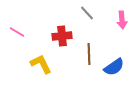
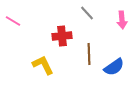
pink line: moved 4 px left, 11 px up
yellow L-shape: moved 2 px right, 1 px down
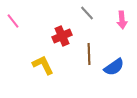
pink line: rotated 21 degrees clockwise
red cross: rotated 18 degrees counterclockwise
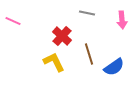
gray line: rotated 35 degrees counterclockwise
pink line: rotated 28 degrees counterclockwise
red cross: rotated 24 degrees counterclockwise
brown line: rotated 15 degrees counterclockwise
yellow L-shape: moved 11 px right, 3 px up
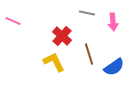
pink arrow: moved 9 px left, 2 px down
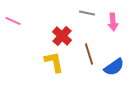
yellow L-shape: rotated 15 degrees clockwise
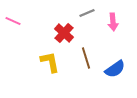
gray line: rotated 35 degrees counterclockwise
red cross: moved 2 px right, 3 px up
brown line: moved 3 px left, 4 px down
yellow L-shape: moved 4 px left
blue semicircle: moved 1 px right, 2 px down
